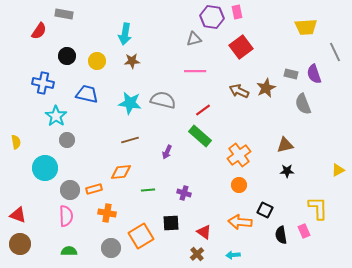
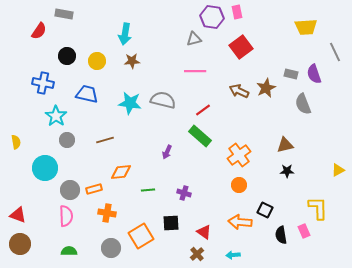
brown line at (130, 140): moved 25 px left
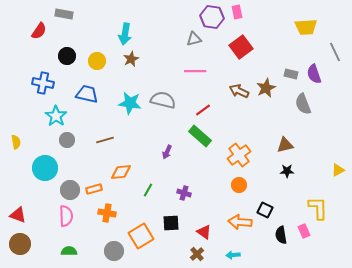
brown star at (132, 61): moved 1 px left, 2 px up; rotated 21 degrees counterclockwise
green line at (148, 190): rotated 56 degrees counterclockwise
gray circle at (111, 248): moved 3 px right, 3 px down
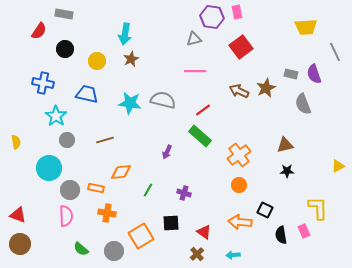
black circle at (67, 56): moved 2 px left, 7 px up
cyan circle at (45, 168): moved 4 px right
yellow triangle at (338, 170): moved 4 px up
orange rectangle at (94, 189): moved 2 px right, 1 px up; rotated 28 degrees clockwise
green semicircle at (69, 251): moved 12 px right, 2 px up; rotated 140 degrees counterclockwise
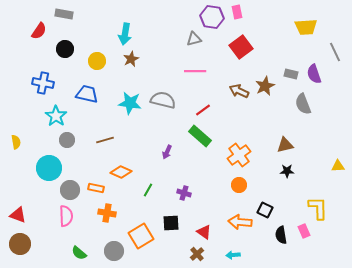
brown star at (266, 88): moved 1 px left, 2 px up
yellow triangle at (338, 166): rotated 24 degrees clockwise
orange diamond at (121, 172): rotated 30 degrees clockwise
green semicircle at (81, 249): moved 2 px left, 4 px down
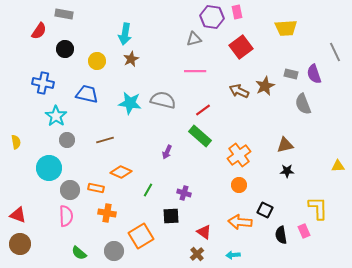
yellow trapezoid at (306, 27): moved 20 px left, 1 px down
black square at (171, 223): moved 7 px up
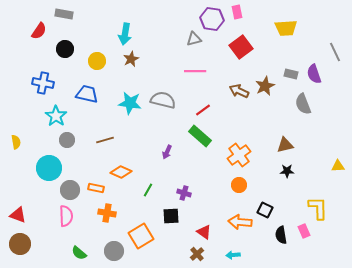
purple hexagon at (212, 17): moved 2 px down
